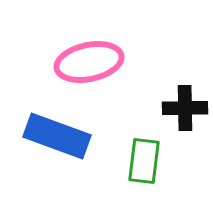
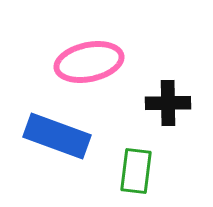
black cross: moved 17 px left, 5 px up
green rectangle: moved 8 px left, 10 px down
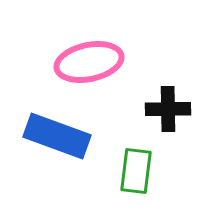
black cross: moved 6 px down
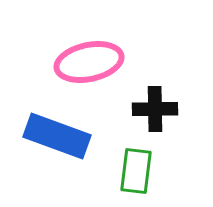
black cross: moved 13 px left
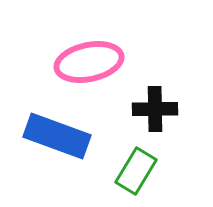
green rectangle: rotated 24 degrees clockwise
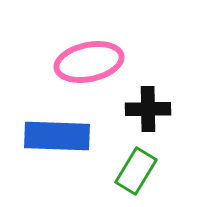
black cross: moved 7 px left
blue rectangle: rotated 18 degrees counterclockwise
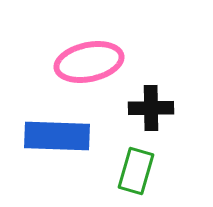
black cross: moved 3 px right, 1 px up
green rectangle: rotated 15 degrees counterclockwise
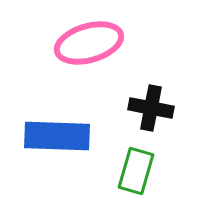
pink ellipse: moved 19 px up; rotated 4 degrees counterclockwise
black cross: rotated 12 degrees clockwise
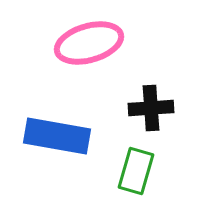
black cross: rotated 15 degrees counterclockwise
blue rectangle: rotated 8 degrees clockwise
